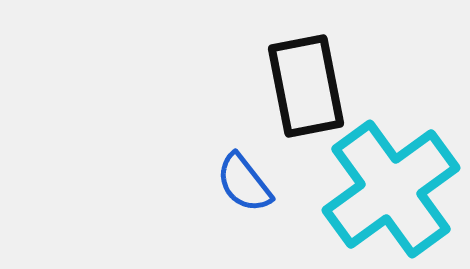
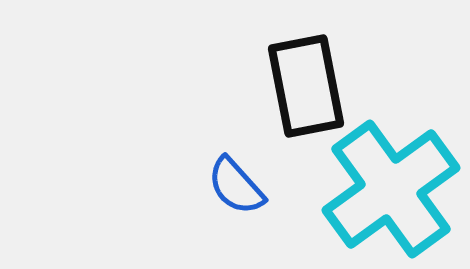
blue semicircle: moved 8 px left, 3 px down; rotated 4 degrees counterclockwise
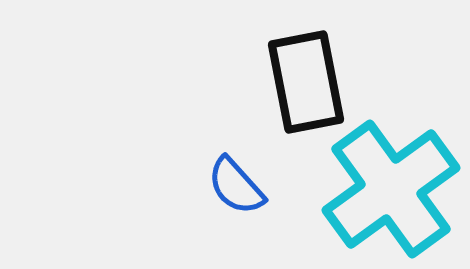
black rectangle: moved 4 px up
